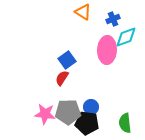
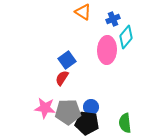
cyan diamond: rotated 30 degrees counterclockwise
pink star: moved 6 px up
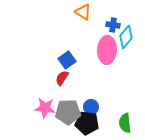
blue cross: moved 6 px down; rotated 32 degrees clockwise
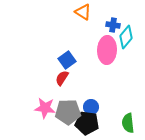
green semicircle: moved 3 px right
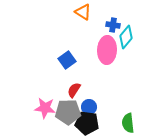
red semicircle: moved 12 px right, 12 px down
blue circle: moved 2 px left
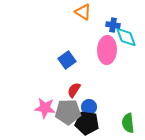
cyan diamond: rotated 60 degrees counterclockwise
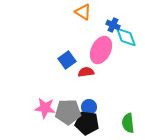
blue cross: rotated 16 degrees clockwise
pink ellipse: moved 6 px left; rotated 24 degrees clockwise
red semicircle: moved 12 px right, 18 px up; rotated 49 degrees clockwise
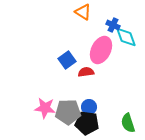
green semicircle: rotated 12 degrees counterclockwise
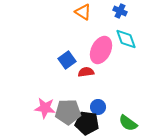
blue cross: moved 7 px right, 14 px up
cyan diamond: moved 2 px down
blue circle: moved 9 px right
green semicircle: rotated 36 degrees counterclockwise
